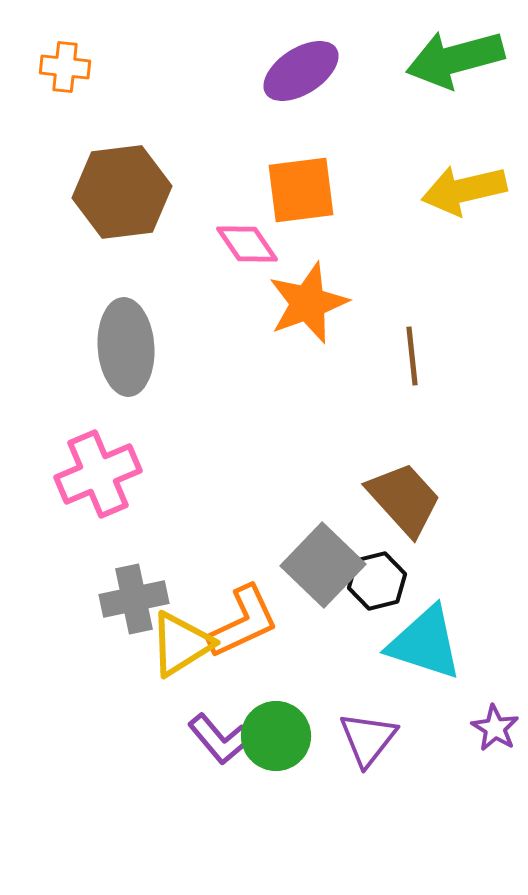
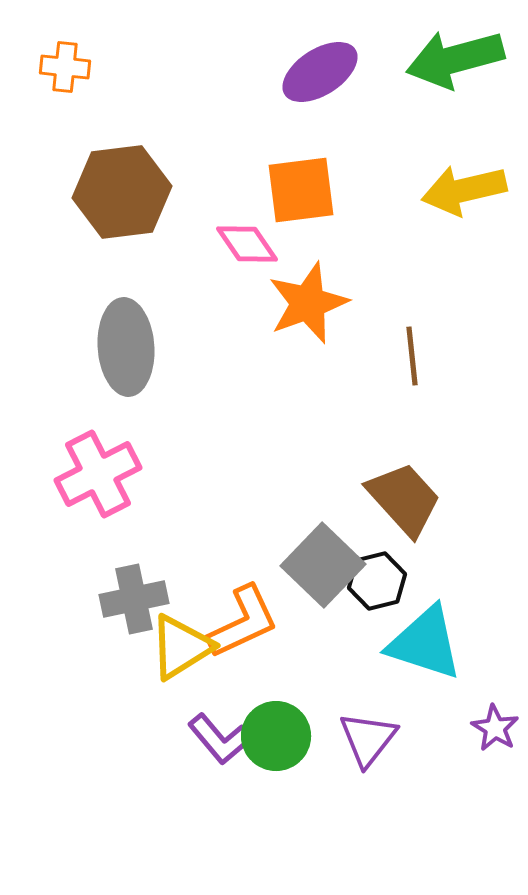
purple ellipse: moved 19 px right, 1 px down
pink cross: rotated 4 degrees counterclockwise
yellow triangle: moved 3 px down
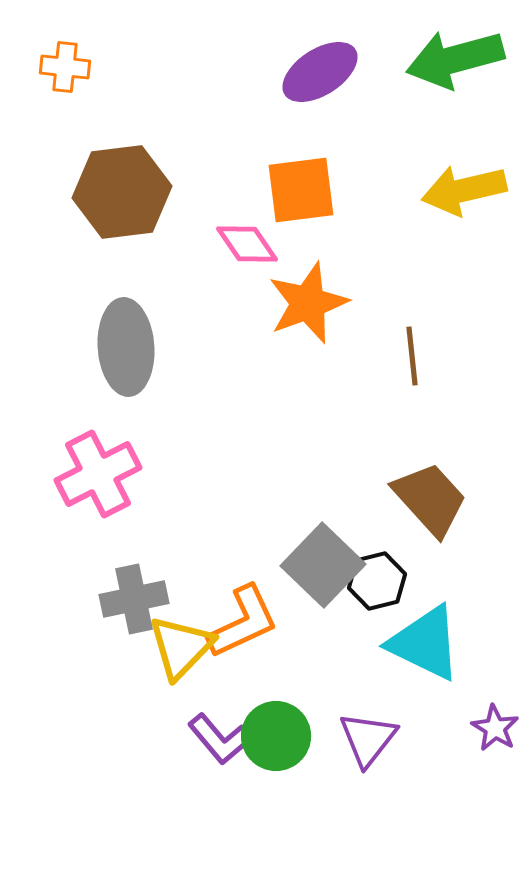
brown trapezoid: moved 26 px right
cyan triangle: rotated 8 degrees clockwise
yellow triangle: rotated 14 degrees counterclockwise
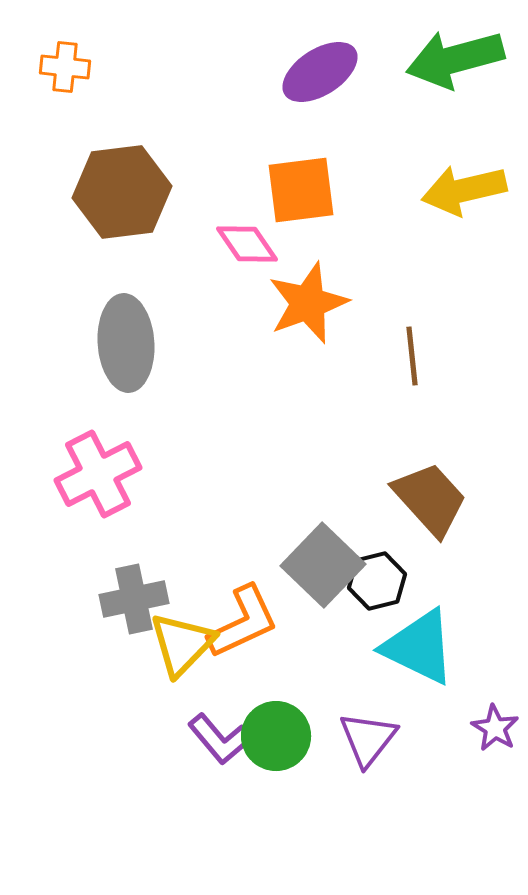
gray ellipse: moved 4 px up
cyan triangle: moved 6 px left, 4 px down
yellow triangle: moved 1 px right, 3 px up
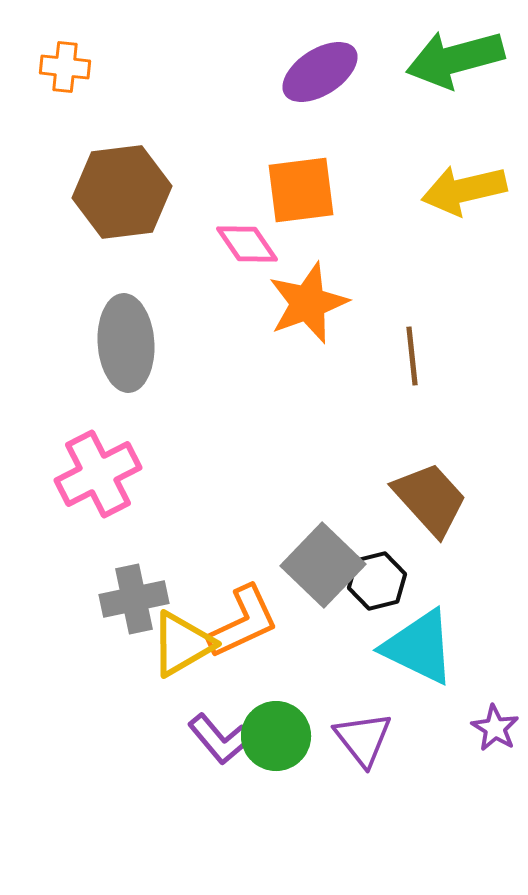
yellow triangle: rotated 16 degrees clockwise
purple triangle: moved 5 px left; rotated 16 degrees counterclockwise
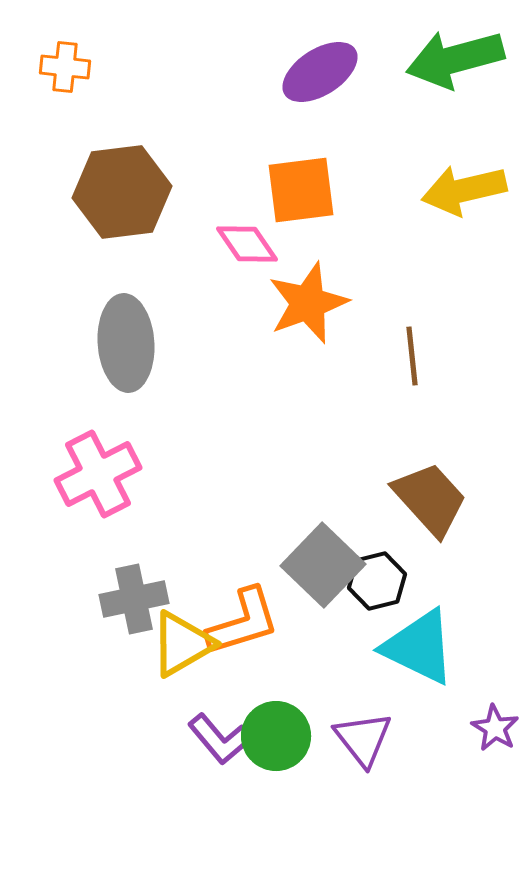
orange L-shape: rotated 8 degrees clockwise
